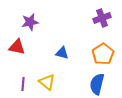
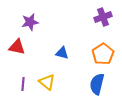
purple cross: moved 1 px right, 1 px up
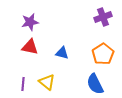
red triangle: moved 13 px right
blue semicircle: moved 2 px left; rotated 40 degrees counterclockwise
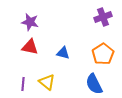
purple star: rotated 24 degrees clockwise
blue triangle: moved 1 px right
blue semicircle: moved 1 px left
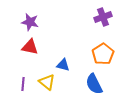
blue triangle: moved 12 px down
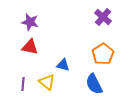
purple cross: rotated 30 degrees counterclockwise
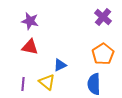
purple star: moved 1 px up
blue triangle: moved 3 px left; rotated 40 degrees counterclockwise
blue semicircle: rotated 25 degrees clockwise
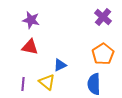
purple star: moved 1 px right, 1 px up
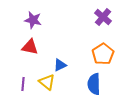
purple star: moved 2 px right
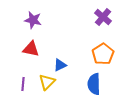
red triangle: moved 1 px right, 2 px down
yellow triangle: rotated 36 degrees clockwise
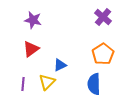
red triangle: rotated 48 degrees counterclockwise
